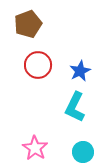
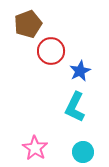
red circle: moved 13 px right, 14 px up
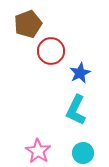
blue star: moved 2 px down
cyan L-shape: moved 1 px right, 3 px down
pink star: moved 3 px right, 3 px down
cyan circle: moved 1 px down
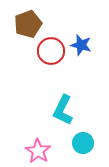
blue star: moved 1 px right, 28 px up; rotated 30 degrees counterclockwise
cyan L-shape: moved 13 px left
cyan circle: moved 10 px up
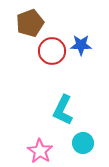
brown pentagon: moved 2 px right, 1 px up
blue star: rotated 15 degrees counterclockwise
red circle: moved 1 px right
pink star: moved 2 px right
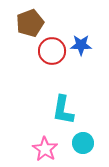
cyan L-shape: rotated 16 degrees counterclockwise
pink star: moved 5 px right, 2 px up
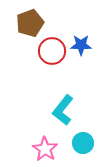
cyan L-shape: rotated 28 degrees clockwise
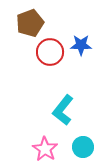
red circle: moved 2 px left, 1 px down
cyan circle: moved 4 px down
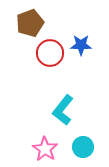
red circle: moved 1 px down
